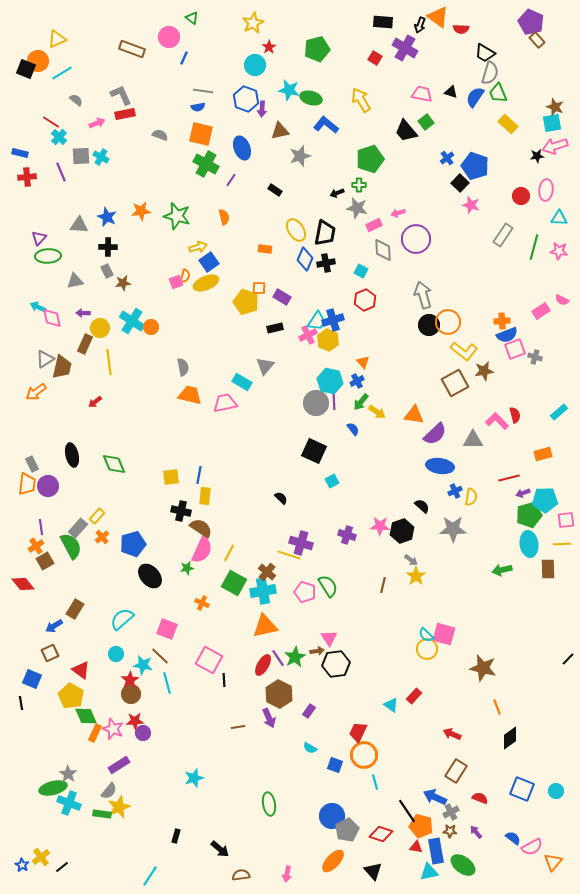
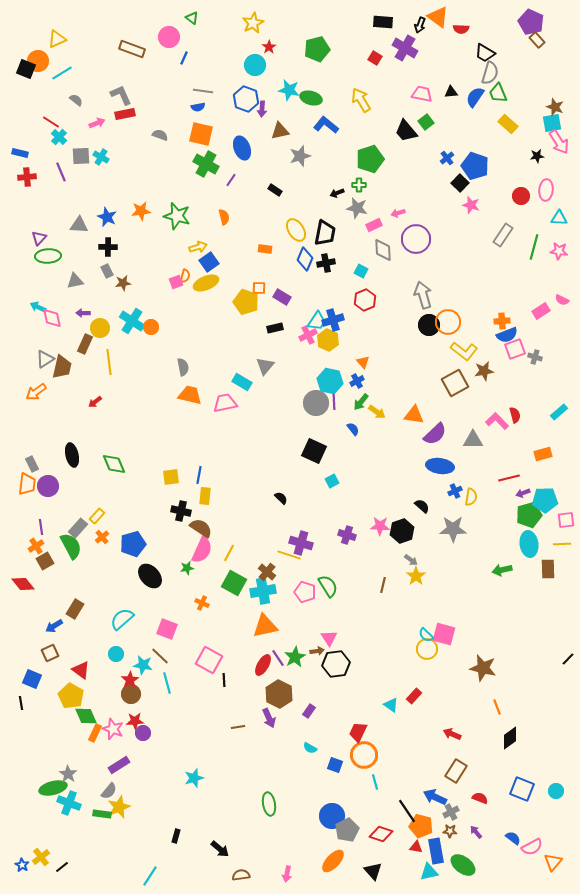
black triangle at (451, 92): rotated 24 degrees counterclockwise
pink arrow at (555, 146): moved 4 px right, 4 px up; rotated 105 degrees counterclockwise
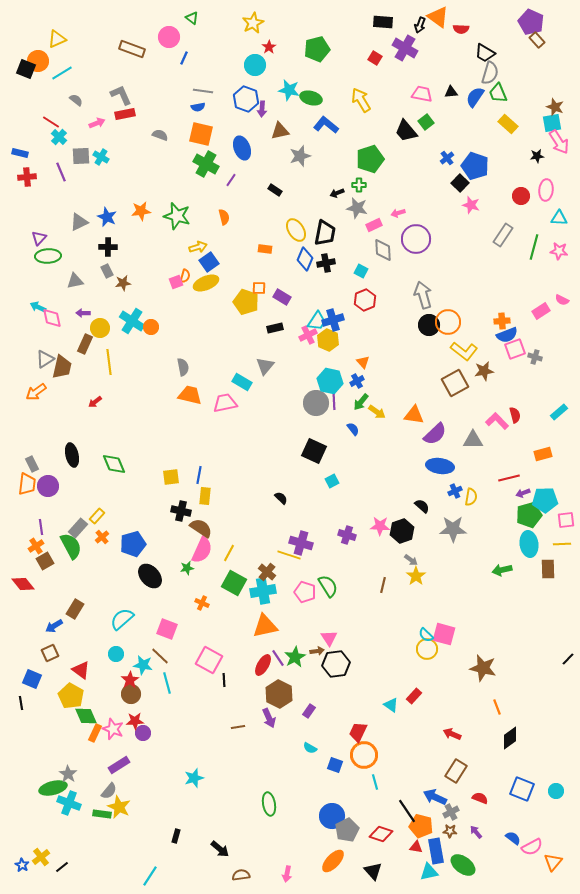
gray triangle at (79, 225): moved 3 px up; rotated 30 degrees counterclockwise
yellow star at (119, 807): rotated 25 degrees counterclockwise
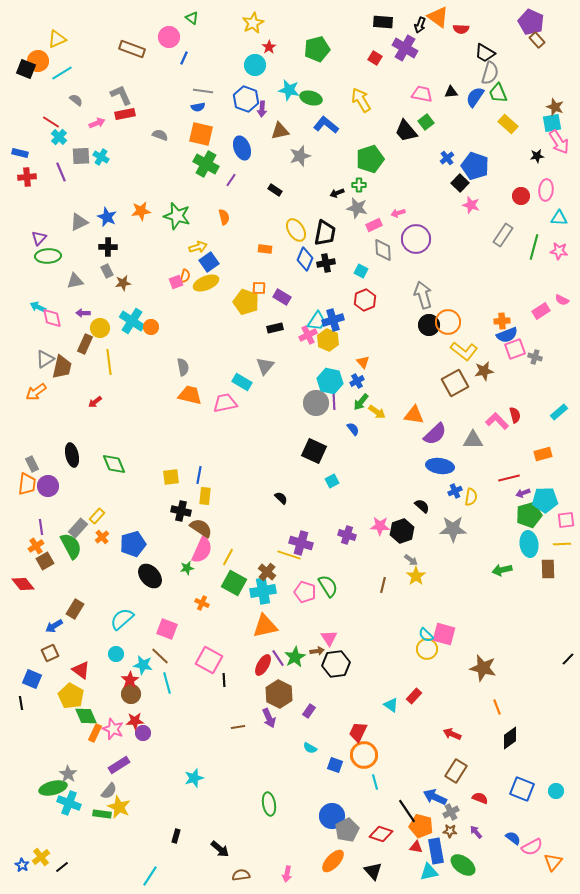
yellow line at (229, 553): moved 1 px left, 4 px down
